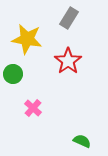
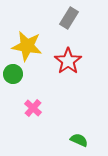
yellow star: moved 7 px down
green semicircle: moved 3 px left, 1 px up
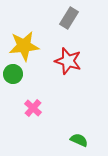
yellow star: moved 3 px left; rotated 16 degrees counterclockwise
red star: rotated 20 degrees counterclockwise
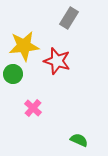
red star: moved 11 px left
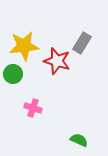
gray rectangle: moved 13 px right, 25 px down
pink cross: rotated 24 degrees counterclockwise
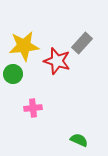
gray rectangle: rotated 10 degrees clockwise
pink cross: rotated 24 degrees counterclockwise
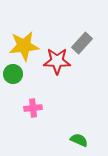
red star: rotated 16 degrees counterclockwise
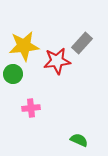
red star: rotated 8 degrees counterclockwise
pink cross: moved 2 px left
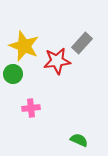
yellow star: rotated 28 degrees clockwise
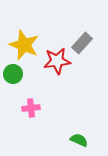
yellow star: moved 1 px up
